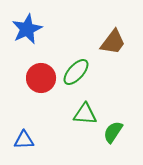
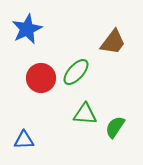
green semicircle: moved 2 px right, 5 px up
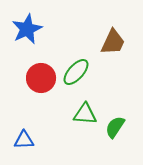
brown trapezoid: rotated 12 degrees counterclockwise
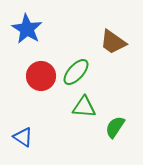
blue star: rotated 16 degrees counterclockwise
brown trapezoid: rotated 100 degrees clockwise
red circle: moved 2 px up
green triangle: moved 1 px left, 7 px up
blue triangle: moved 1 px left, 3 px up; rotated 35 degrees clockwise
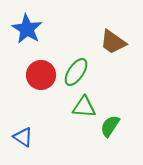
green ellipse: rotated 8 degrees counterclockwise
red circle: moved 1 px up
green semicircle: moved 5 px left, 1 px up
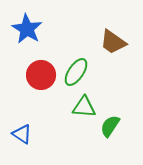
blue triangle: moved 1 px left, 3 px up
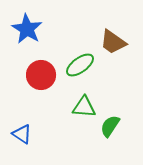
green ellipse: moved 4 px right, 7 px up; rotated 20 degrees clockwise
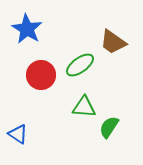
green semicircle: moved 1 px left, 1 px down
blue triangle: moved 4 px left
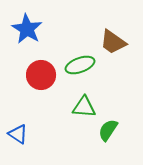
green ellipse: rotated 16 degrees clockwise
green semicircle: moved 1 px left, 3 px down
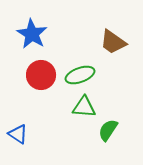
blue star: moved 5 px right, 5 px down
green ellipse: moved 10 px down
